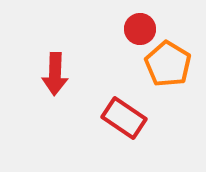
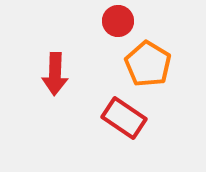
red circle: moved 22 px left, 8 px up
orange pentagon: moved 20 px left
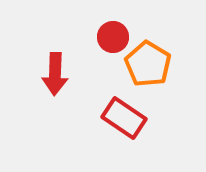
red circle: moved 5 px left, 16 px down
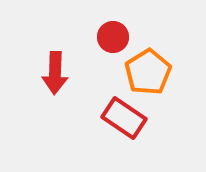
orange pentagon: moved 8 px down; rotated 9 degrees clockwise
red arrow: moved 1 px up
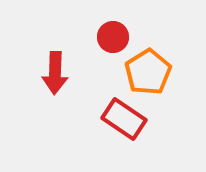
red rectangle: moved 1 px down
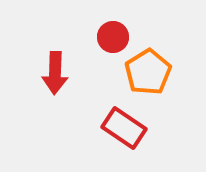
red rectangle: moved 9 px down
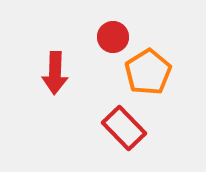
red rectangle: rotated 12 degrees clockwise
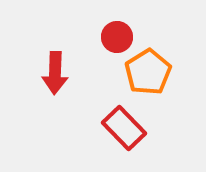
red circle: moved 4 px right
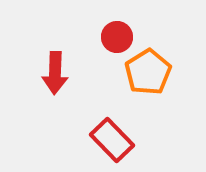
red rectangle: moved 12 px left, 12 px down
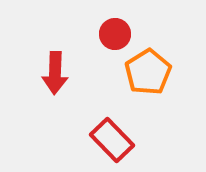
red circle: moved 2 px left, 3 px up
